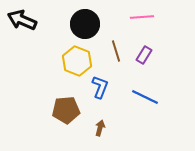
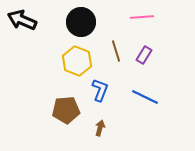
black circle: moved 4 px left, 2 px up
blue L-shape: moved 3 px down
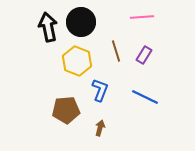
black arrow: moved 26 px right, 7 px down; rotated 56 degrees clockwise
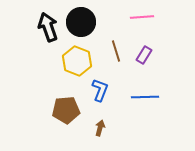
black arrow: rotated 8 degrees counterclockwise
blue line: rotated 28 degrees counterclockwise
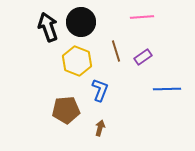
purple rectangle: moved 1 px left, 2 px down; rotated 24 degrees clockwise
blue line: moved 22 px right, 8 px up
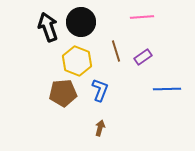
brown pentagon: moved 3 px left, 17 px up
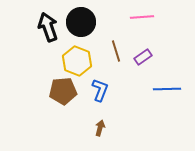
brown pentagon: moved 2 px up
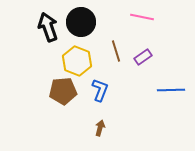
pink line: rotated 15 degrees clockwise
blue line: moved 4 px right, 1 px down
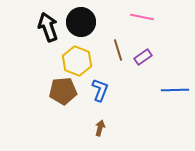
brown line: moved 2 px right, 1 px up
blue line: moved 4 px right
